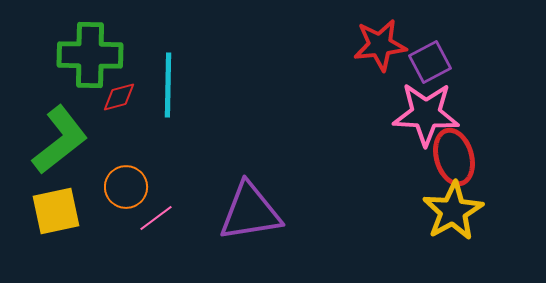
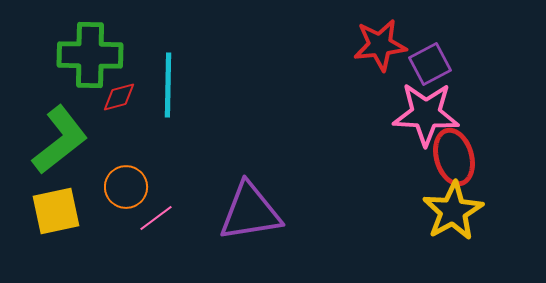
purple square: moved 2 px down
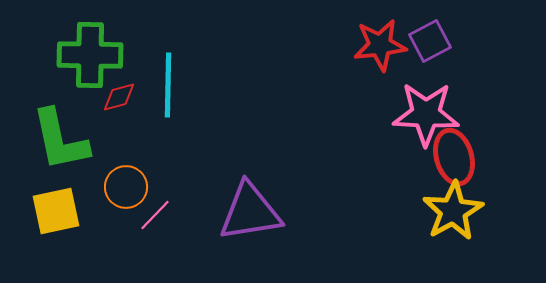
purple square: moved 23 px up
green L-shape: rotated 116 degrees clockwise
pink line: moved 1 px left, 3 px up; rotated 9 degrees counterclockwise
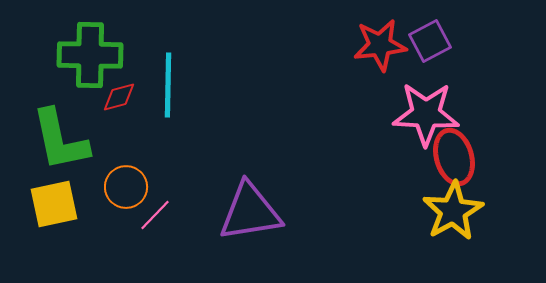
yellow square: moved 2 px left, 7 px up
